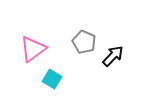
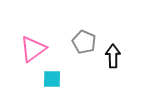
black arrow: rotated 45 degrees counterclockwise
cyan square: rotated 30 degrees counterclockwise
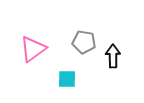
gray pentagon: rotated 15 degrees counterclockwise
cyan square: moved 15 px right
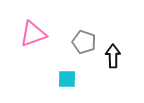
gray pentagon: rotated 10 degrees clockwise
pink triangle: moved 15 px up; rotated 16 degrees clockwise
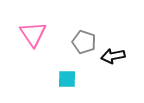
pink triangle: rotated 44 degrees counterclockwise
black arrow: rotated 100 degrees counterclockwise
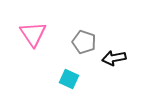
black arrow: moved 1 px right, 2 px down
cyan square: moved 2 px right; rotated 24 degrees clockwise
